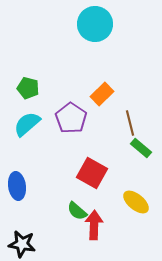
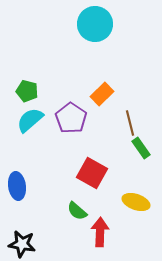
green pentagon: moved 1 px left, 3 px down
cyan semicircle: moved 3 px right, 4 px up
green rectangle: rotated 15 degrees clockwise
yellow ellipse: rotated 20 degrees counterclockwise
red arrow: moved 6 px right, 7 px down
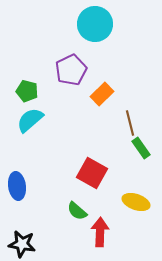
purple pentagon: moved 48 px up; rotated 12 degrees clockwise
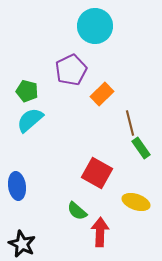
cyan circle: moved 2 px down
red square: moved 5 px right
black star: rotated 16 degrees clockwise
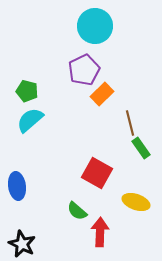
purple pentagon: moved 13 px right
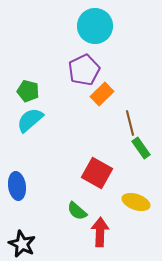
green pentagon: moved 1 px right
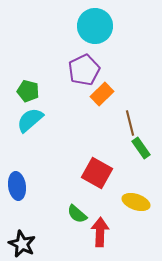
green semicircle: moved 3 px down
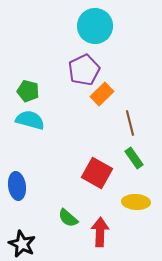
cyan semicircle: rotated 56 degrees clockwise
green rectangle: moved 7 px left, 10 px down
yellow ellipse: rotated 16 degrees counterclockwise
green semicircle: moved 9 px left, 4 px down
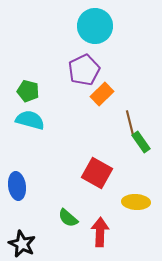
green rectangle: moved 7 px right, 16 px up
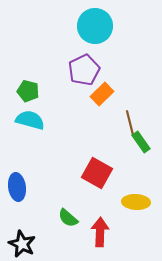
blue ellipse: moved 1 px down
